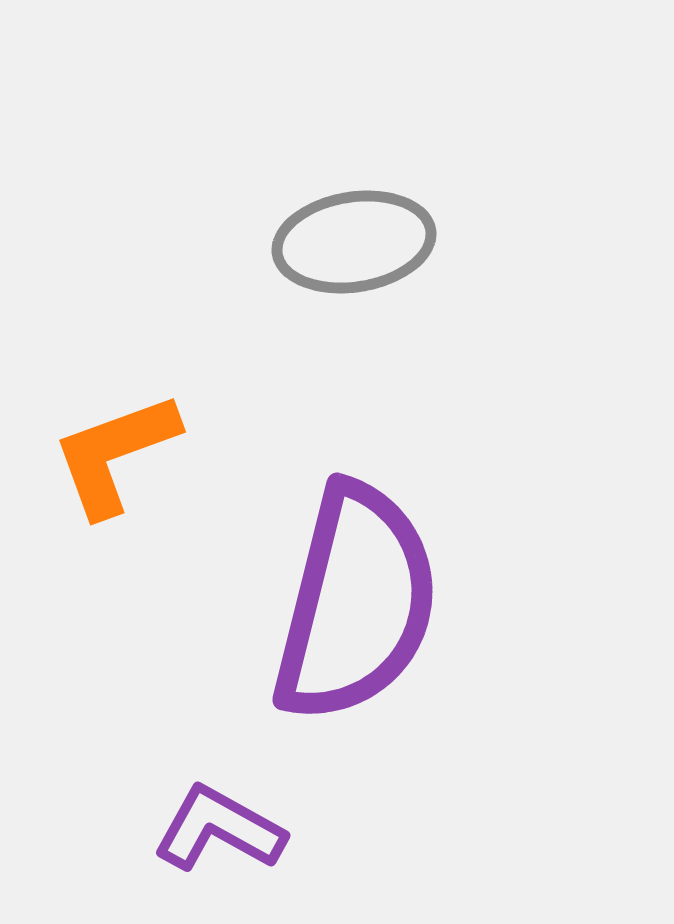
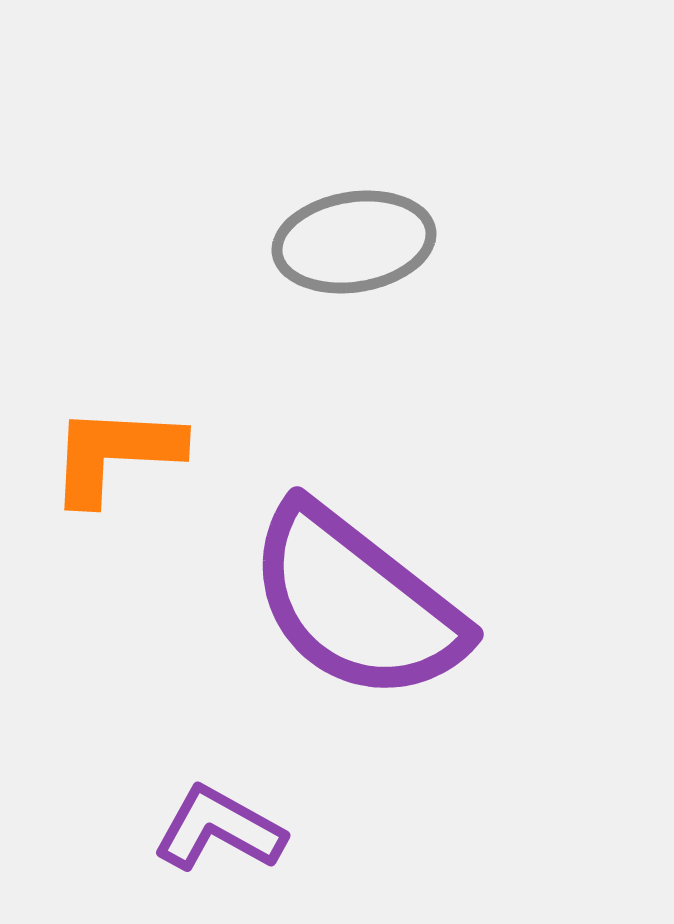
orange L-shape: rotated 23 degrees clockwise
purple semicircle: rotated 114 degrees clockwise
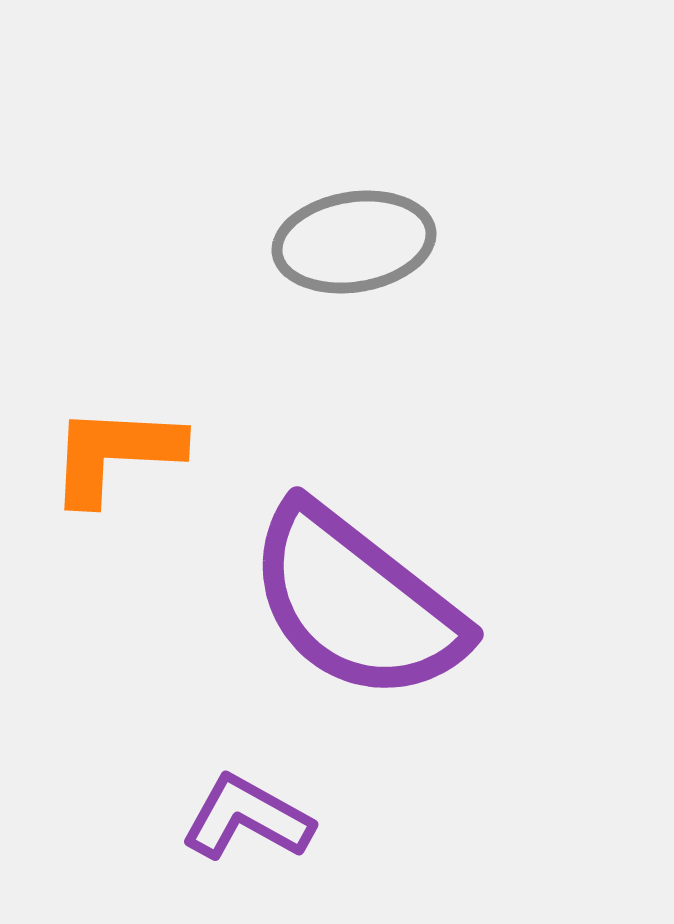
purple L-shape: moved 28 px right, 11 px up
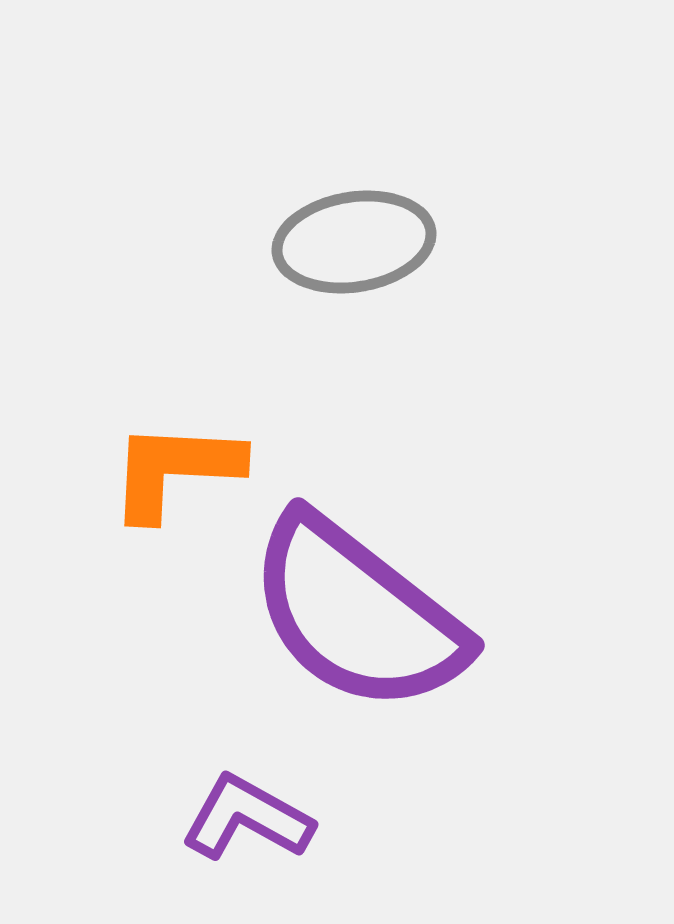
orange L-shape: moved 60 px right, 16 px down
purple semicircle: moved 1 px right, 11 px down
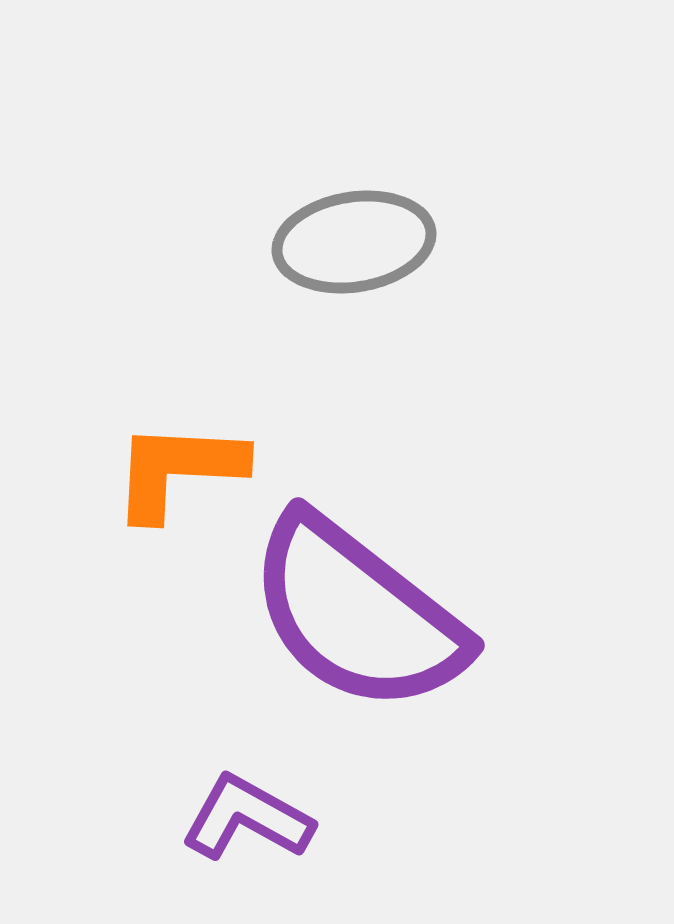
orange L-shape: moved 3 px right
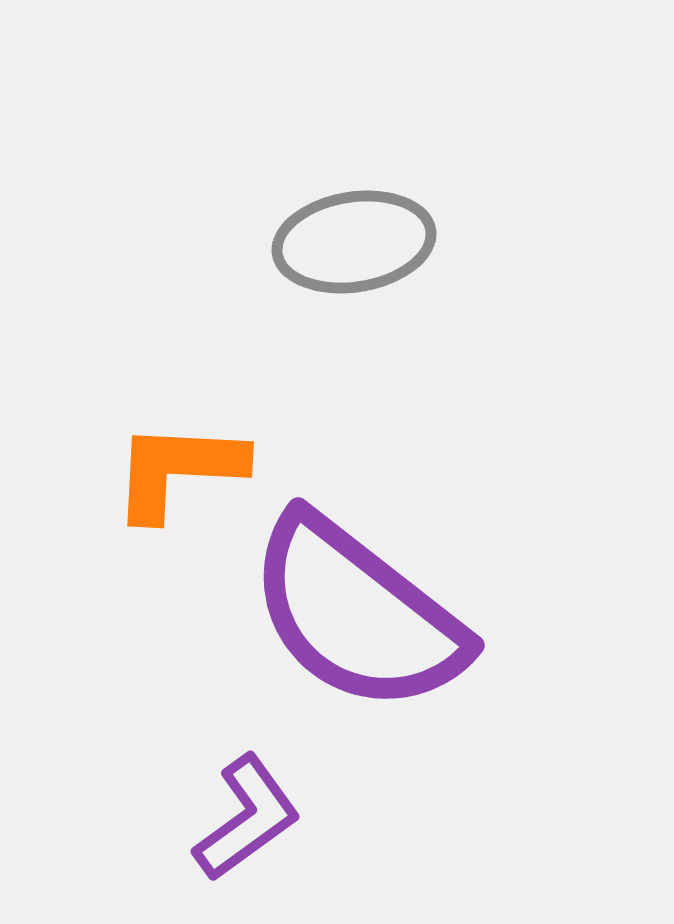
purple L-shape: rotated 115 degrees clockwise
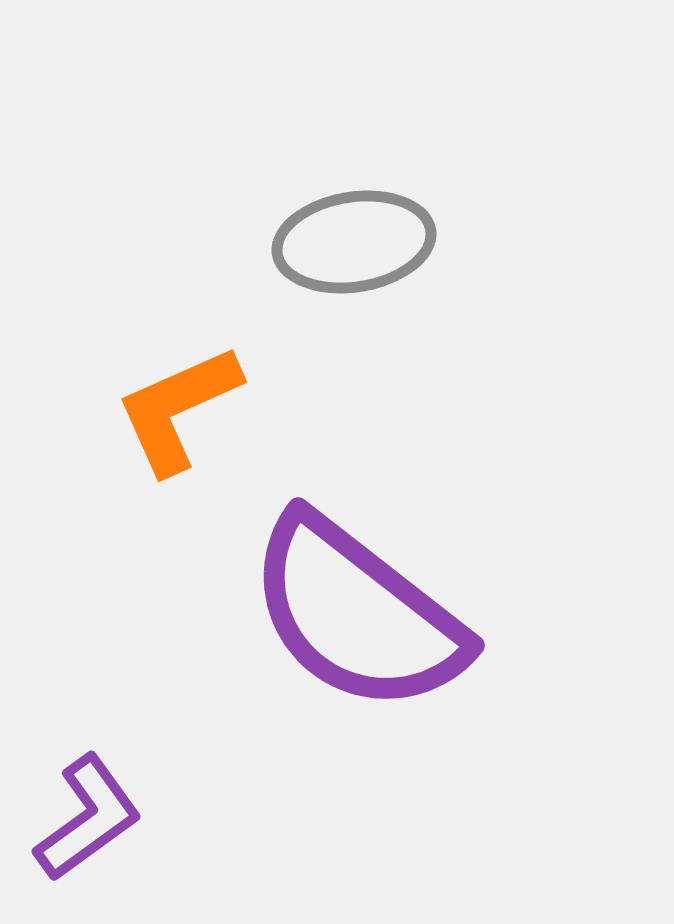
orange L-shape: moved 61 px up; rotated 27 degrees counterclockwise
purple L-shape: moved 159 px left
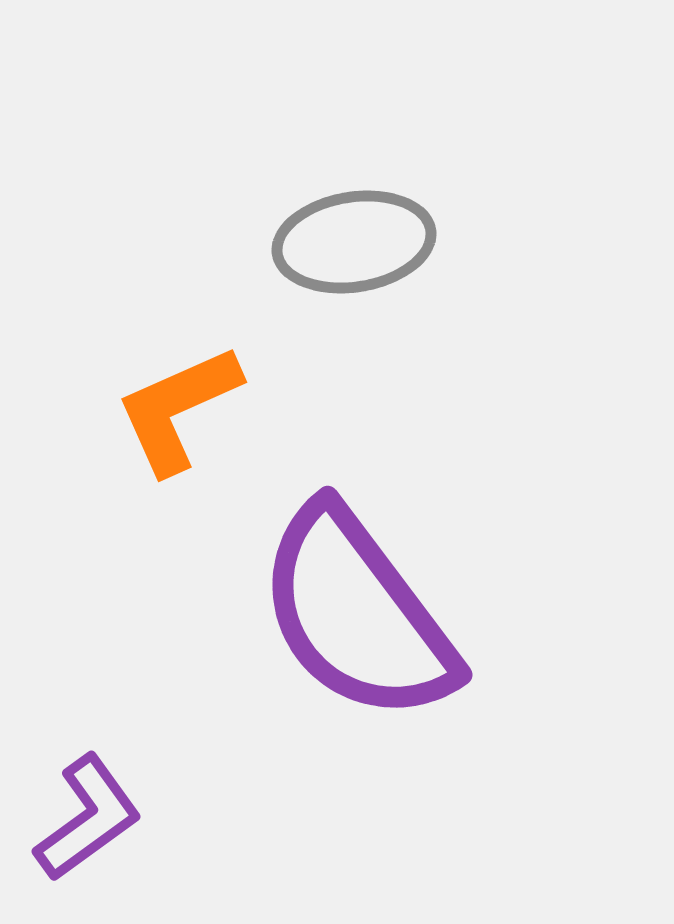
purple semicircle: rotated 15 degrees clockwise
